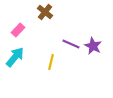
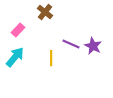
yellow line: moved 4 px up; rotated 14 degrees counterclockwise
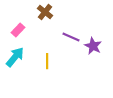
purple line: moved 7 px up
yellow line: moved 4 px left, 3 px down
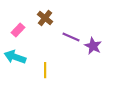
brown cross: moved 6 px down
cyan arrow: rotated 110 degrees counterclockwise
yellow line: moved 2 px left, 9 px down
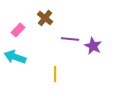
purple line: moved 1 px left, 2 px down; rotated 18 degrees counterclockwise
yellow line: moved 10 px right, 4 px down
